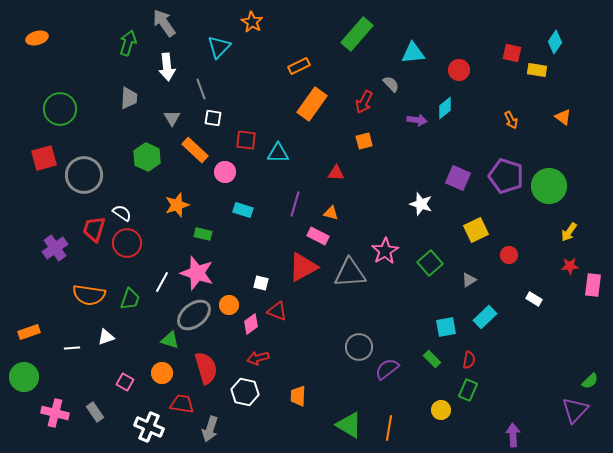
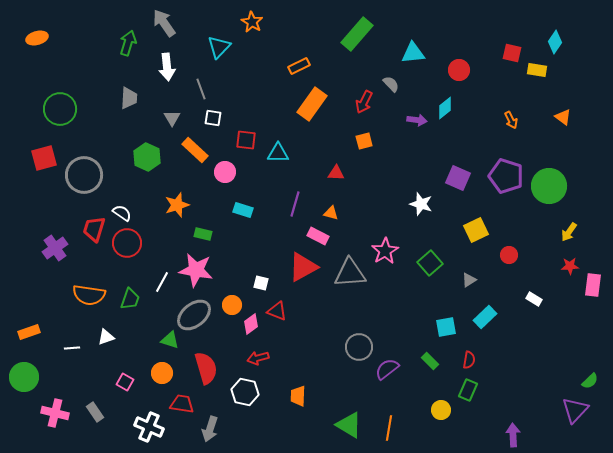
pink star at (197, 273): moved 1 px left, 3 px up; rotated 8 degrees counterclockwise
orange circle at (229, 305): moved 3 px right
green rectangle at (432, 359): moved 2 px left, 2 px down
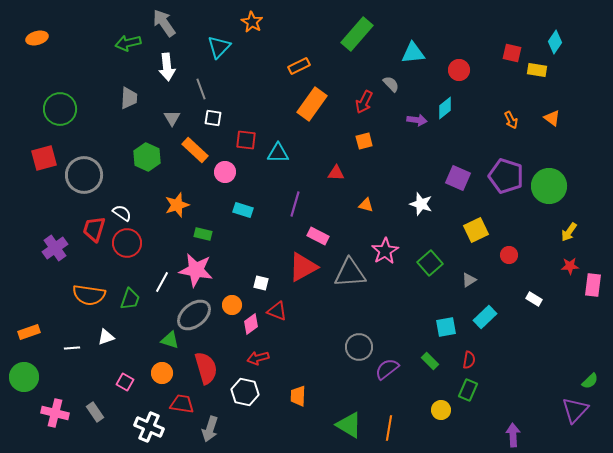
green arrow at (128, 43): rotated 120 degrees counterclockwise
orange triangle at (563, 117): moved 11 px left, 1 px down
orange triangle at (331, 213): moved 35 px right, 8 px up
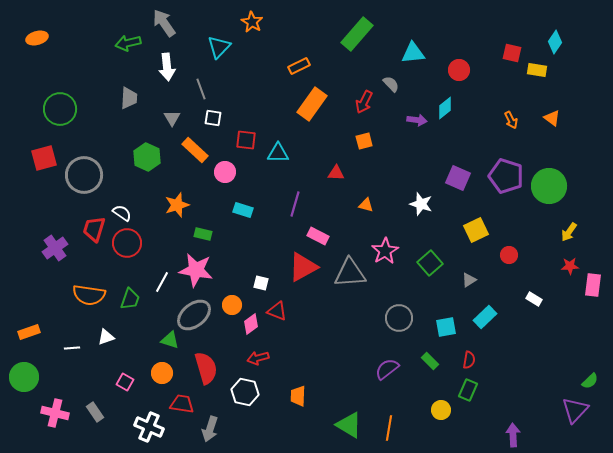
gray circle at (359, 347): moved 40 px right, 29 px up
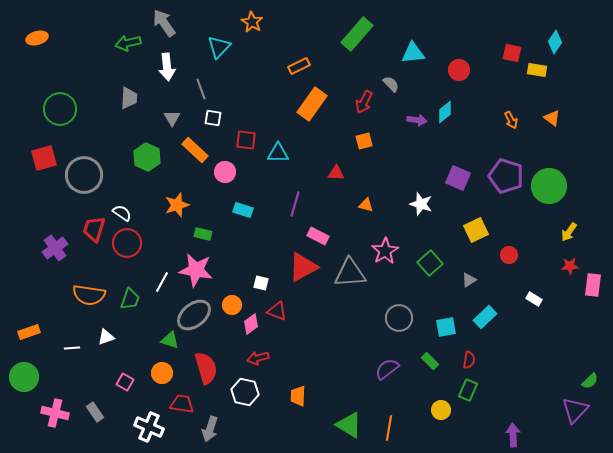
cyan diamond at (445, 108): moved 4 px down
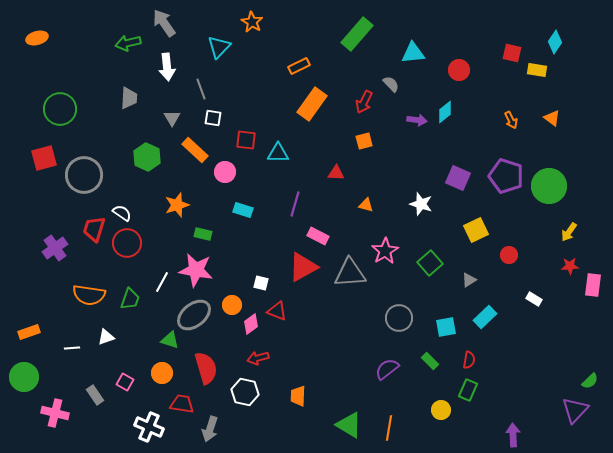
gray rectangle at (95, 412): moved 17 px up
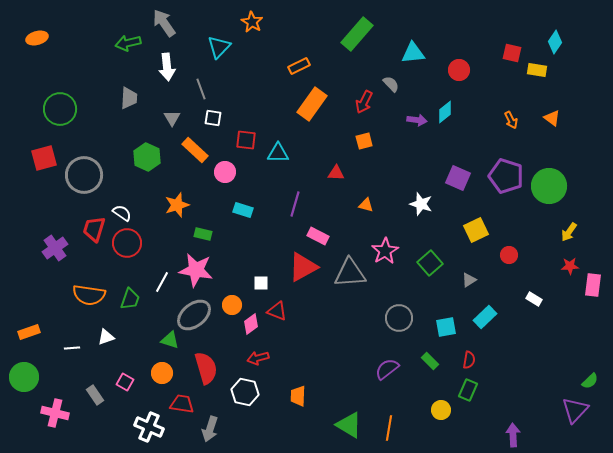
white square at (261, 283): rotated 14 degrees counterclockwise
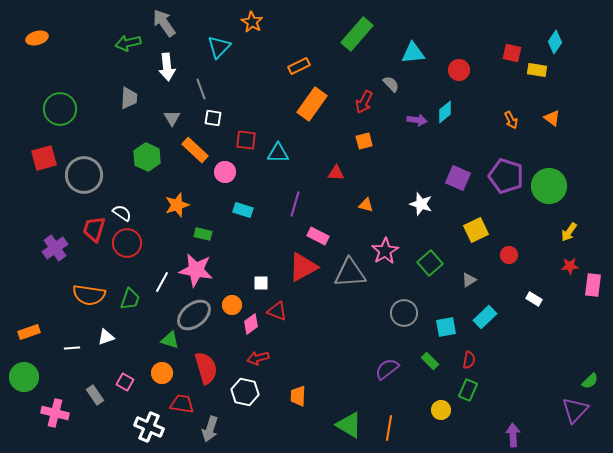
gray circle at (399, 318): moved 5 px right, 5 px up
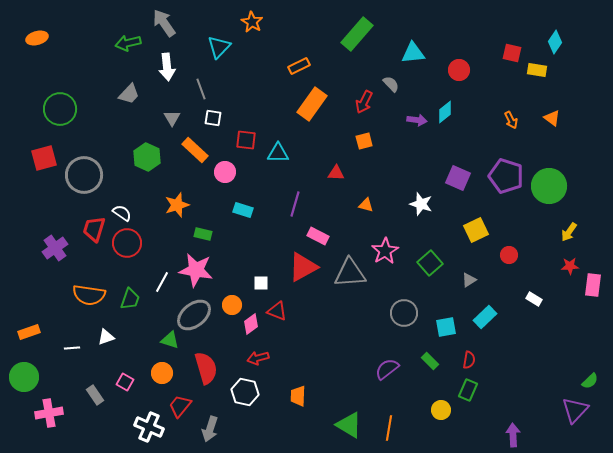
gray trapezoid at (129, 98): moved 4 px up; rotated 40 degrees clockwise
red trapezoid at (182, 404): moved 2 px left, 2 px down; rotated 60 degrees counterclockwise
pink cross at (55, 413): moved 6 px left; rotated 24 degrees counterclockwise
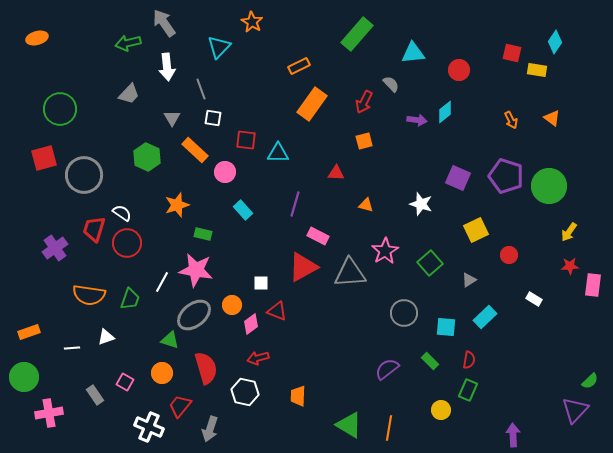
cyan rectangle at (243, 210): rotated 30 degrees clockwise
cyan square at (446, 327): rotated 15 degrees clockwise
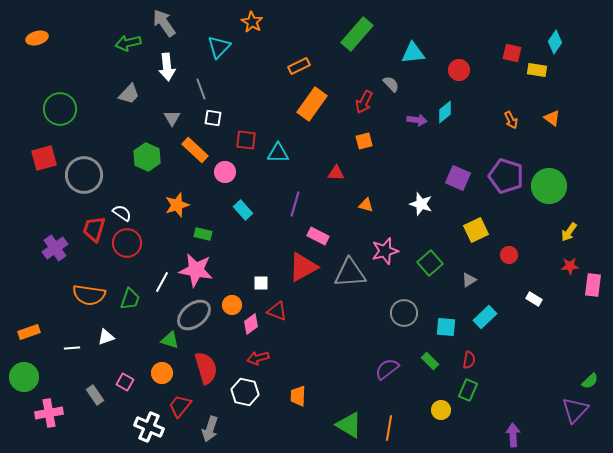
pink star at (385, 251): rotated 16 degrees clockwise
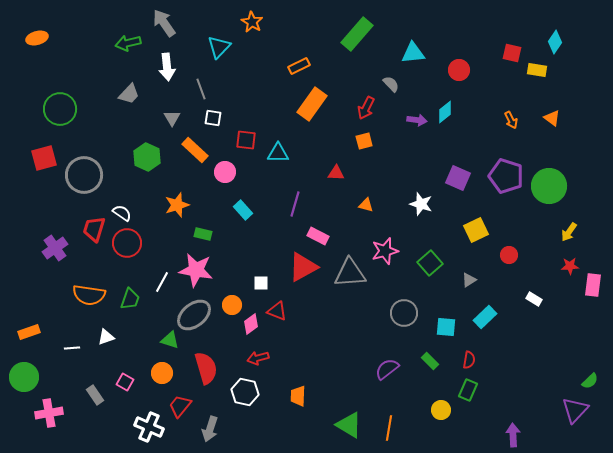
red arrow at (364, 102): moved 2 px right, 6 px down
